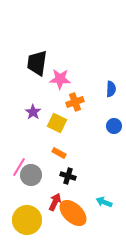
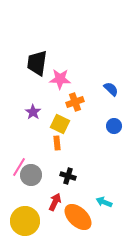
blue semicircle: rotated 49 degrees counterclockwise
yellow square: moved 3 px right, 1 px down
orange rectangle: moved 2 px left, 10 px up; rotated 56 degrees clockwise
orange ellipse: moved 5 px right, 4 px down
yellow circle: moved 2 px left, 1 px down
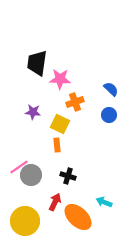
purple star: rotated 28 degrees counterclockwise
blue circle: moved 5 px left, 11 px up
orange rectangle: moved 2 px down
pink line: rotated 24 degrees clockwise
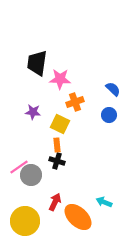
blue semicircle: moved 2 px right
black cross: moved 11 px left, 15 px up
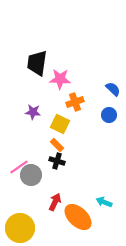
orange rectangle: rotated 40 degrees counterclockwise
yellow circle: moved 5 px left, 7 px down
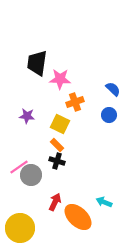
purple star: moved 6 px left, 4 px down
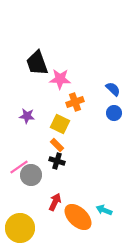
black trapezoid: rotated 28 degrees counterclockwise
blue circle: moved 5 px right, 2 px up
cyan arrow: moved 8 px down
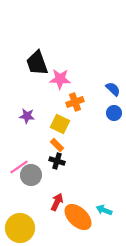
red arrow: moved 2 px right
